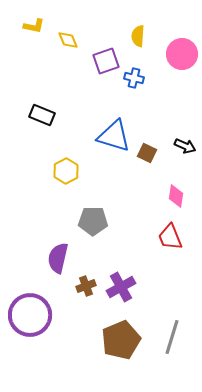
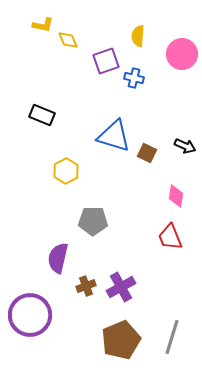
yellow L-shape: moved 9 px right, 1 px up
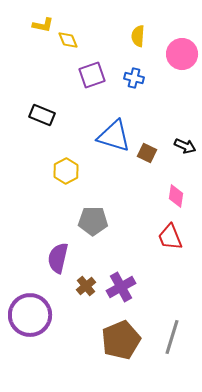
purple square: moved 14 px left, 14 px down
brown cross: rotated 18 degrees counterclockwise
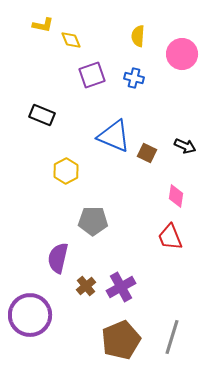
yellow diamond: moved 3 px right
blue triangle: rotated 6 degrees clockwise
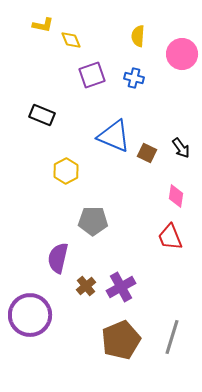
black arrow: moved 4 px left, 2 px down; rotated 30 degrees clockwise
